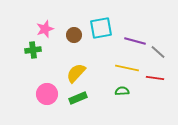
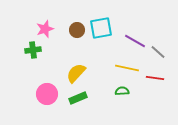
brown circle: moved 3 px right, 5 px up
purple line: rotated 15 degrees clockwise
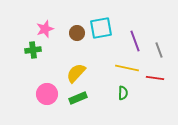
brown circle: moved 3 px down
purple line: rotated 40 degrees clockwise
gray line: moved 1 px right, 2 px up; rotated 28 degrees clockwise
green semicircle: moved 1 px right, 2 px down; rotated 96 degrees clockwise
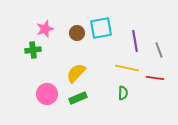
purple line: rotated 10 degrees clockwise
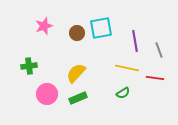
pink star: moved 1 px left, 3 px up
green cross: moved 4 px left, 16 px down
green semicircle: rotated 56 degrees clockwise
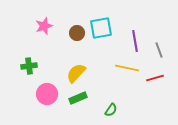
red line: rotated 24 degrees counterclockwise
green semicircle: moved 12 px left, 17 px down; rotated 24 degrees counterclockwise
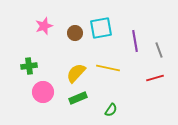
brown circle: moved 2 px left
yellow line: moved 19 px left
pink circle: moved 4 px left, 2 px up
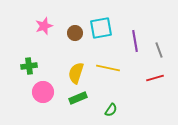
yellow semicircle: rotated 25 degrees counterclockwise
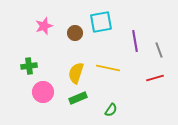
cyan square: moved 6 px up
